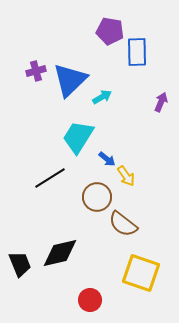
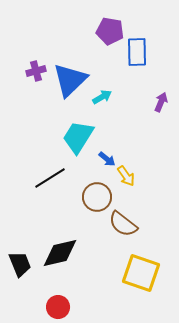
red circle: moved 32 px left, 7 px down
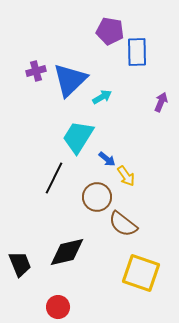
black line: moved 4 px right; rotated 32 degrees counterclockwise
black diamond: moved 7 px right, 1 px up
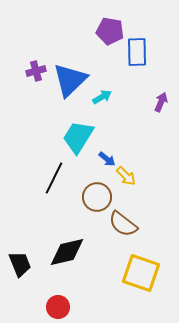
yellow arrow: rotated 10 degrees counterclockwise
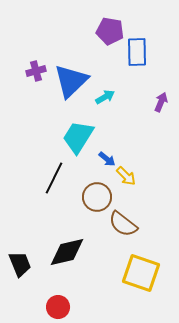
blue triangle: moved 1 px right, 1 px down
cyan arrow: moved 3 px right
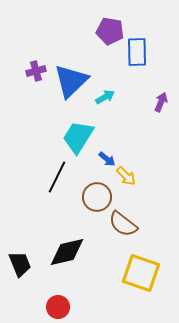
black line: moved 3 px right, 1 px up
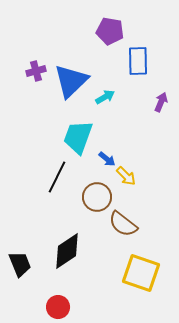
blue rectangle: moved 1 px right, 9 px down
cyan trapezoid: rotated 12 degrees counterclockwise
black diamond: moved 1 px up; rotated 21 degrees counterclockwise
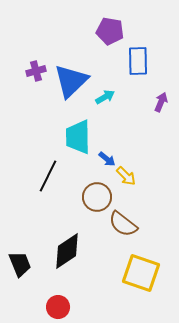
cyan trapezoid: rotated 21 degrees counterclockwise
black line: moved 9 px left, 1 px up
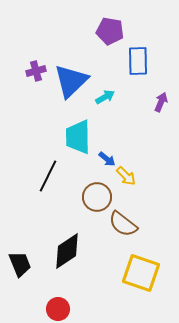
red circle: moved 2 px down
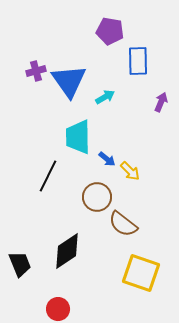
blue triangle: moved 2 px left; rotated 21 degrees counterclockwise
yellow arrow: moved 4 px right, 5 px up
